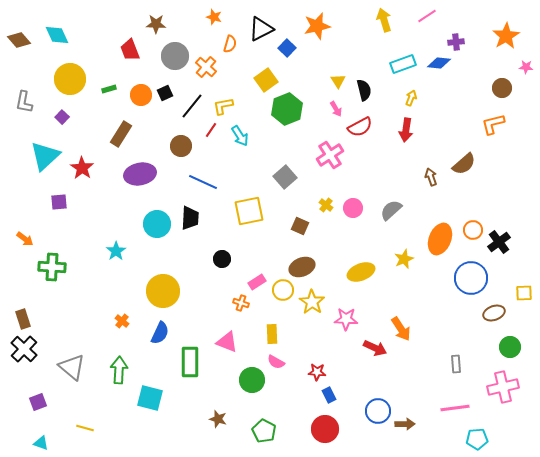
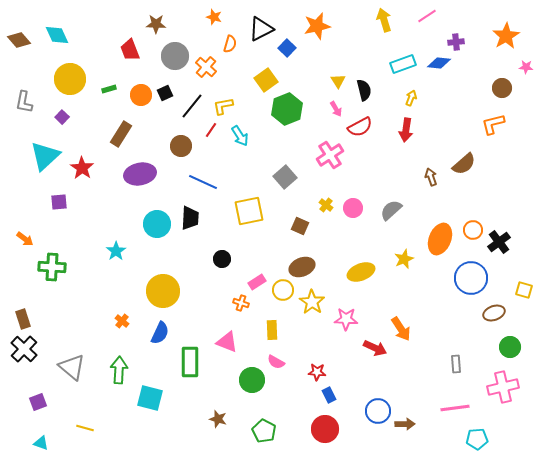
yellow square at (524, 293): moved 3 px up; rotated 18 degrees clockwise
yellow rectangle at (272, 334): moved 4 px up
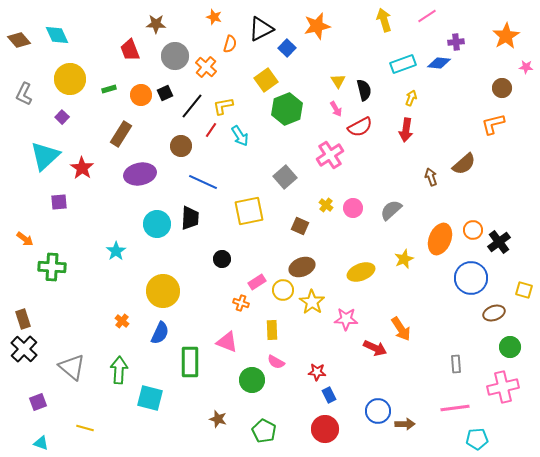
gray L-shape at (24, 102): moved 8 px up; rotated 15 degrees clockwise
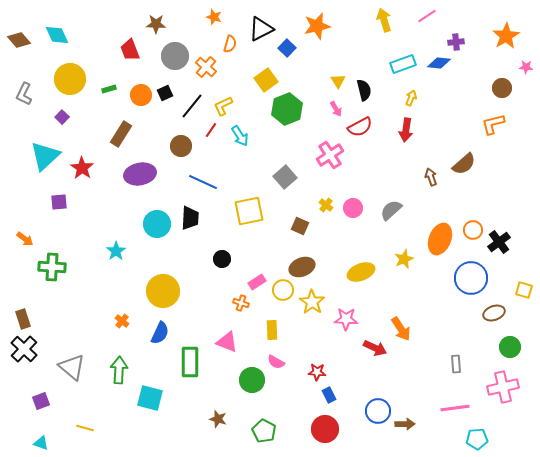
yellow L-shape at (223, 106): rotated 15 degrees counterclockwise
purple square at (38, 402): moved 3 px right, 1 px up
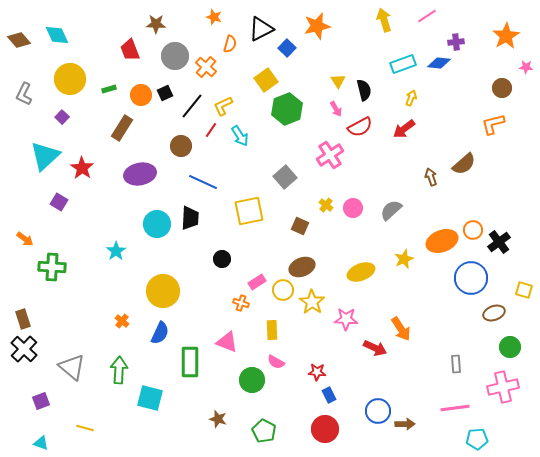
red arrow at (406, 130): moved 2 px left, 1 px up; rotated 45 degrees clockwise
brown rectangle at (121, 134): moved 1 px right, 6 px up
purple square at (59, 202): rotated 36 degrees clockwise
orange ellipse at (440, 239): moved 2 px right, 2 px down; rotated 48 degrees clockwise
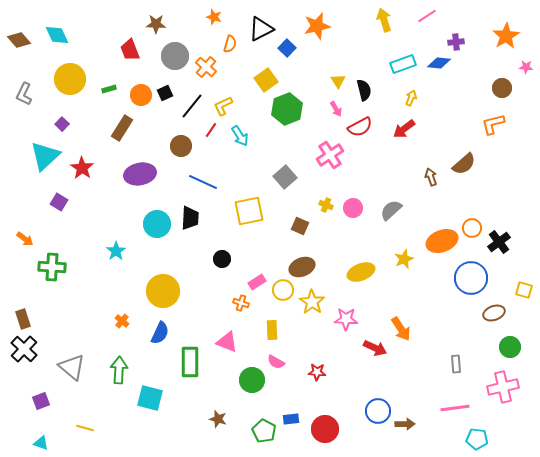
purple square at (62, 117): moved 7 px down
yellow cross at (326, 205): rotated 16 degrees counterclockwise
orange circle at (473, 230): moved 1 px left, 2 px up
blue rectangle at (329, 395): moved 38 px left, 24 px down; rotated 70 degrees counterclockwise
cyan pentagon at (477, 439): rotated 10 degrees clockwise
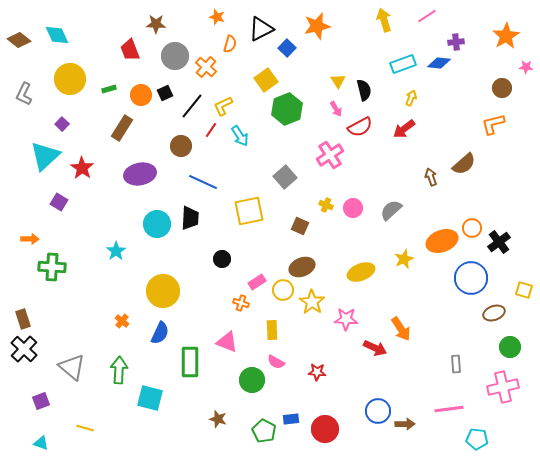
orange star at (214, 17): moved 3 px right
brown diamond at (19, 40): rotated 10 degrees counterclockwise
orange arrow at (25, 239): moved 5 px right; rotated 36 degrees counterclockwise
pink line at (455, 408): moved 6 px left, 1 px down
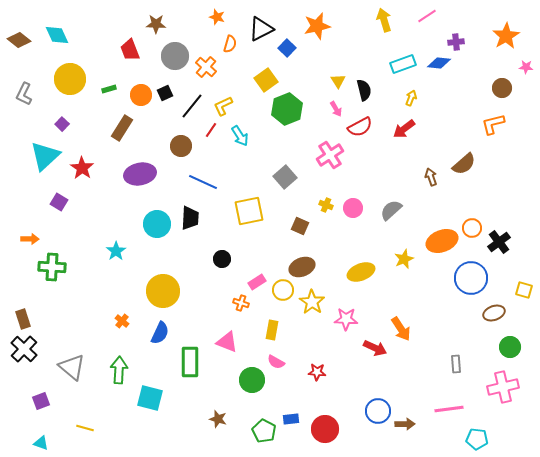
yellow rectangle at (272, 330): rotated 12 degrees clockwise
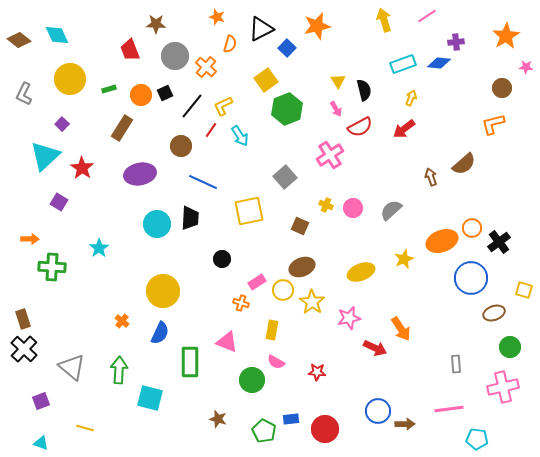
cyan star at (116, 251): moved 17 px left, 3 px up
pink star at (346, 319): moved 3 px right, 1 px up; rotated 15 degrees counterclockwise
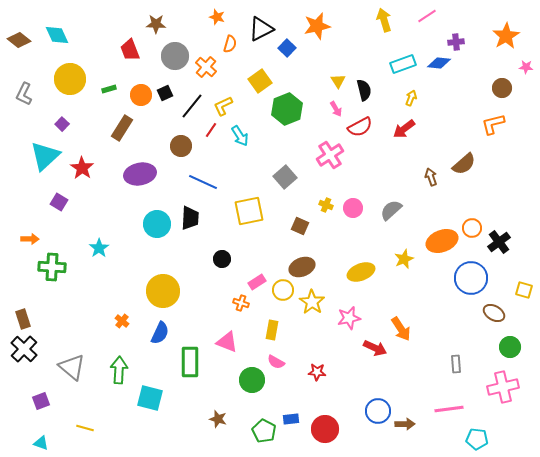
yellow square at (266, 80): moved 6 px left, 1 px down
brown ellipse at (494, 313): rotated 50 degrees clockwise
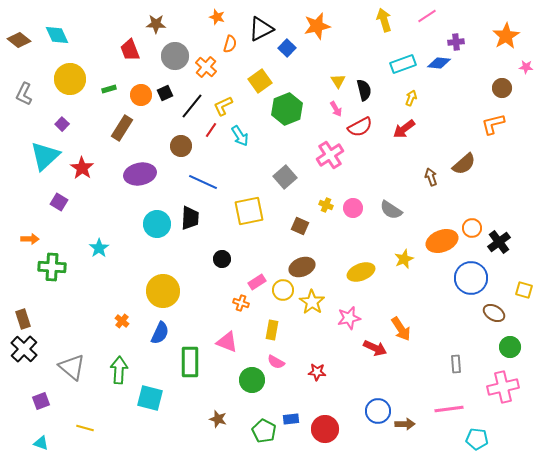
gray semicircle at (391, 210): rotated 105 degrees counterclockwise
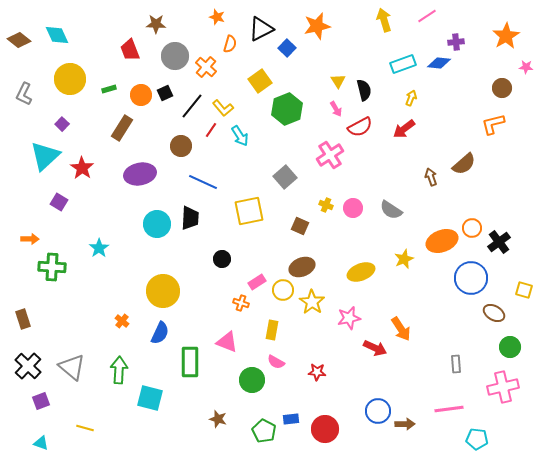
yellow L-shape at (223, 106): moved 2 px down; rotated 105 degrees counterclockwise
black cross at (24, 349): moved 4 px right, 17 px down
